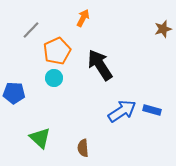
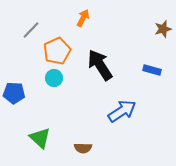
blue rectangle: moved 40 px up
brown semicircle: rotated 84 degrees counterclockwise
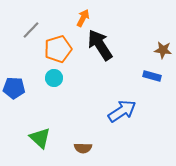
brown star: moved 21 px down; rotated 24 degrees clockwise
orange pentagon: moved 1 px right, 2 px up; rotated 8 degrees clockwise
black arrow: moved 20 px up
blue rectangle: moved 6 px down
blue pentagon: moved 5 px up
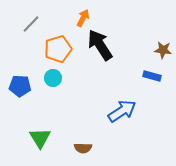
gray line: moved 6 px up
cyan circle: moved 1 px left
blue pentagon: moved 6 px right, 2 px up
green triangle: rotated 15 degrees clockwise
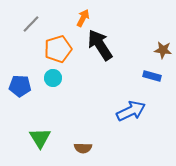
blue arrow: moved 9 px right; rotated 8 degrees clockwise
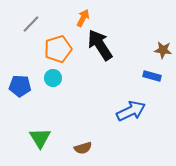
brown semicircle: rotated 18 degrees counterclockwise
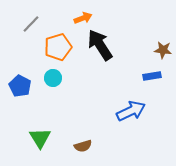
orange arrow: rotated 42 degrees clockwise
orange pentagon: moved 2 px up
blue rectangle: rotated 24 degrees counterclockwise
blue pentagon: rotated 25 degrees clockwise
brown semicircle: moved 2 px up
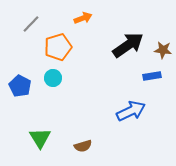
black arrow: moved 28 px right; rotated 88 degrees clockwise
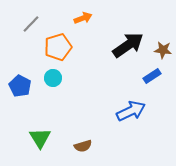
blue rectangle: rotated 24 degrees counterclockwise
